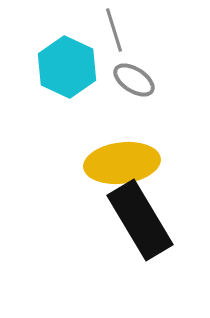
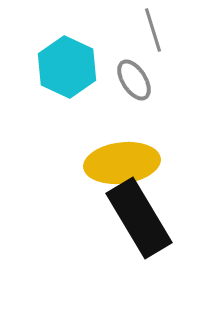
gray line: moved 39 px right
gray ellipse: rotated 24 degrees clockwise
black rectangle: moved 1 px left, 2 px up
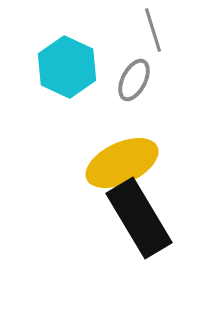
gray ellipse: rotated 60 degrees clockwise
yellow ellipse: rotated 18 degrees counterclockwise
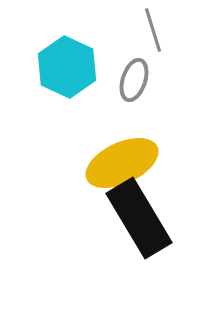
gray ellipse: rotated 9 degrees counterclockwise
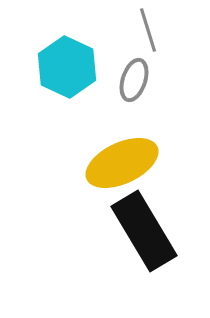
gray line: moved 5 px left
black rectangle: moved 5 px right, 13 px down
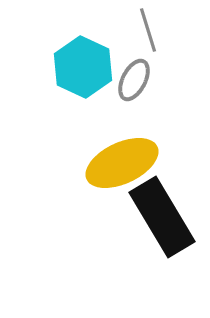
cyan hexagon: moved 16 px right
gray ellipse: rotated 9 degrees clockwise
black rectangle: moved 18 px right, 14 px up
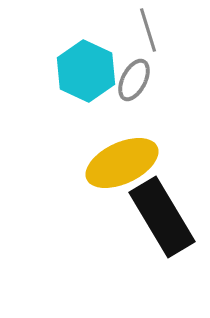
cyan hexagon: moved 3 px right, 4 px down
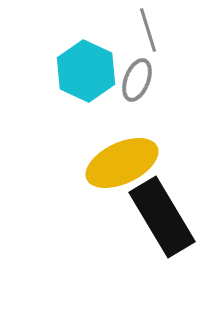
gray ellipse: moved 3 px right; rotated 6 degrees counterclockwise
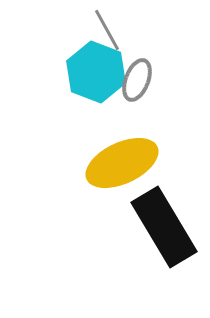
gray line: moved 41 px left; rotated 12 degrees counterclockwise
cyan hexagon: moved 10 px right, 1 px down; rotated 4 degrees counterclockwise
black rectangle: moved 2 px right, 10 px down
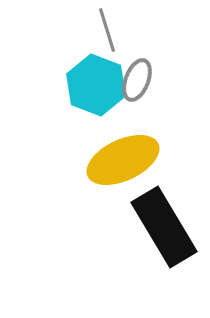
gray line: rotated 12 degrees clockwise
cyan hexagon: moved 13 px down
yellow ellipse: moved 1 px right, 3 px up
